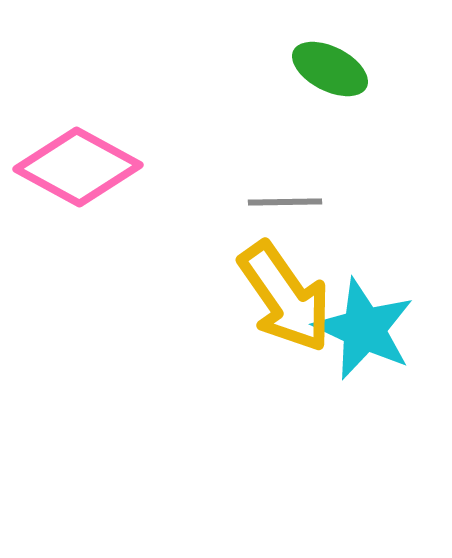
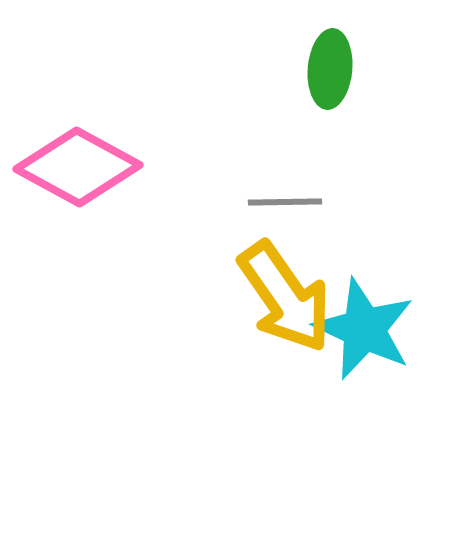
green ellipse: rotated 68 degrees clockwise
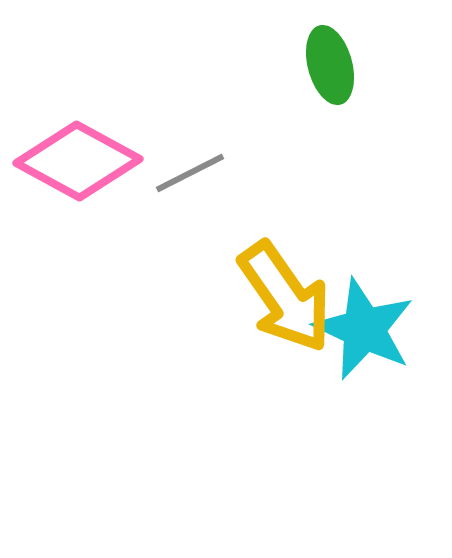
green ellipse: moved 4 px up; rotated 20 degrees counterclockwise
pink diamond: moved 6 px up
gray line: moved 95 px left, 29 px up; rotated 26 degrees counterclockwise
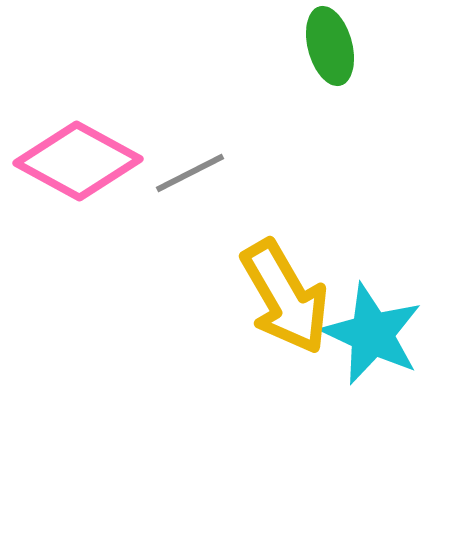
green ellipse: moved 19 px up
yellow arrow: rotated 5 degrees clockwise
cyan star: moved 8 px right, 5 px down
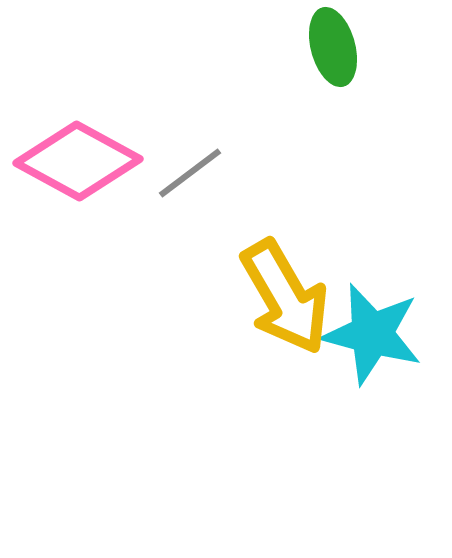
green ellipse: moved 3 px right, 1 px down
gray line: rotated 10 degrees counterclockwise
cyan star: rotated 10 degrees counterclockwise
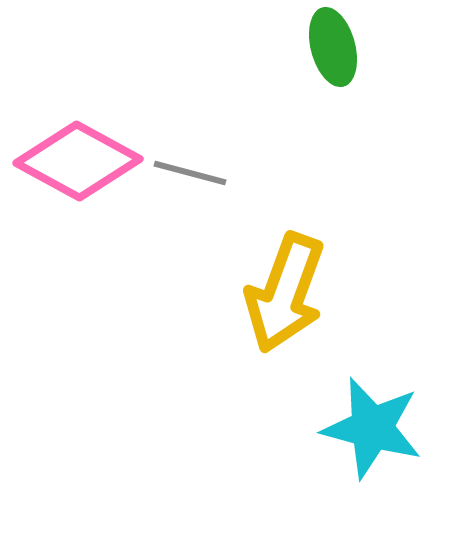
gray line: rotated 52 degrees clockwise
yellow arrow: moved 4 px up; rotated 50 degrees clockwise
cyan star: moved 94 px down
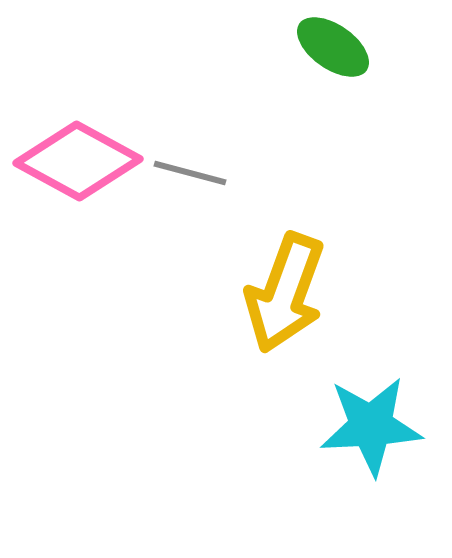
green ellipse: rotated 40 degrees counterclockwise
cyan star: moved 1 px left, 2 px up; rotated 18 degrees counterclockwise
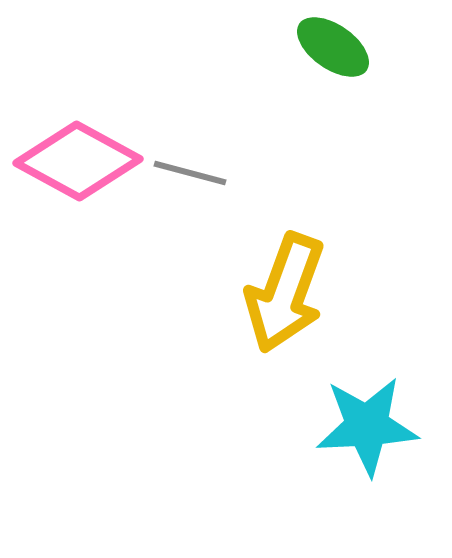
cyan star: moved 4 px left
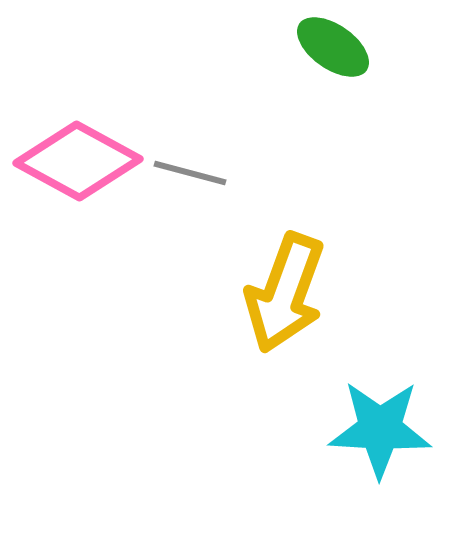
cyan star: moved 13 px right, 3 px down; rotated 6 degrees clockwise
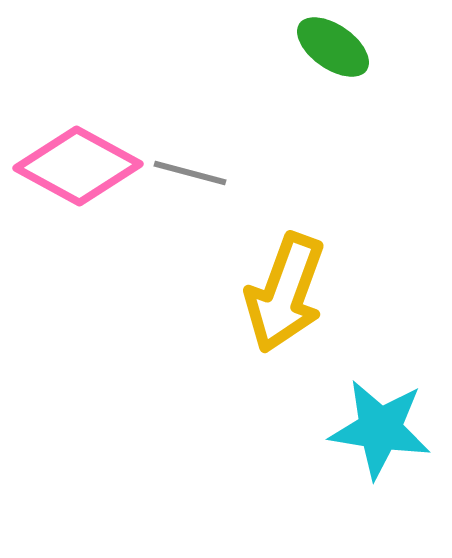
pink diamond: moved 5 px down
cyan star: rotated 6 degrees clockwise
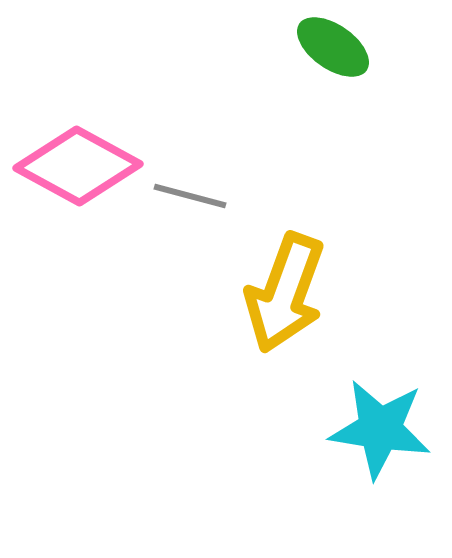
gray line: moved 23 px down
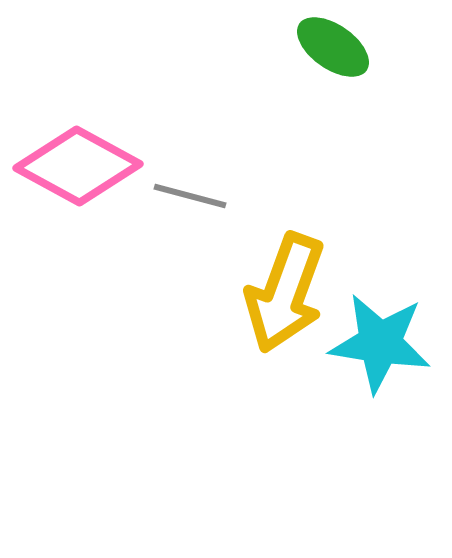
cyan star: moved 86 px up
